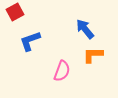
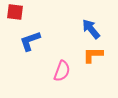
red square: rotated 36 degrees clockwise
blue arrow: moved 6 px right
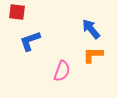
red square: moved 2 px right
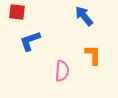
blue arrow: moved 7 px left, 13 px up
orange L-shape: rotated 90 degrees clockwise
pink semicircle: rotated 15 degrees counterclockwise
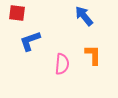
red square: moved 1 px down
pink semicircle: moved 7 px up
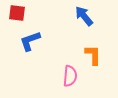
pink semicircle: moved 8 px right, 12 px down
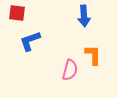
blue arrow: rotated 145 degrees counterclockwise
pink semicircle: moved 6 px up; rotated 10 degrees clockwise
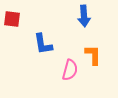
red square: moved 5 px left, 6 px down
blue L-shape: moved 13 px right, 3 px down; rotated 80 degrees counterclockwise
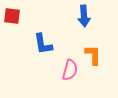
red square: moved 3 px up
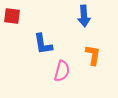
orange L-shape: rotated 10 degrees clockwise
pink semicircle: moved 8 px left, 1 px down
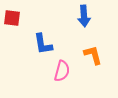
red square: moved 2 px down
orange L-shape: rotated 25 degrees counterclockwise
